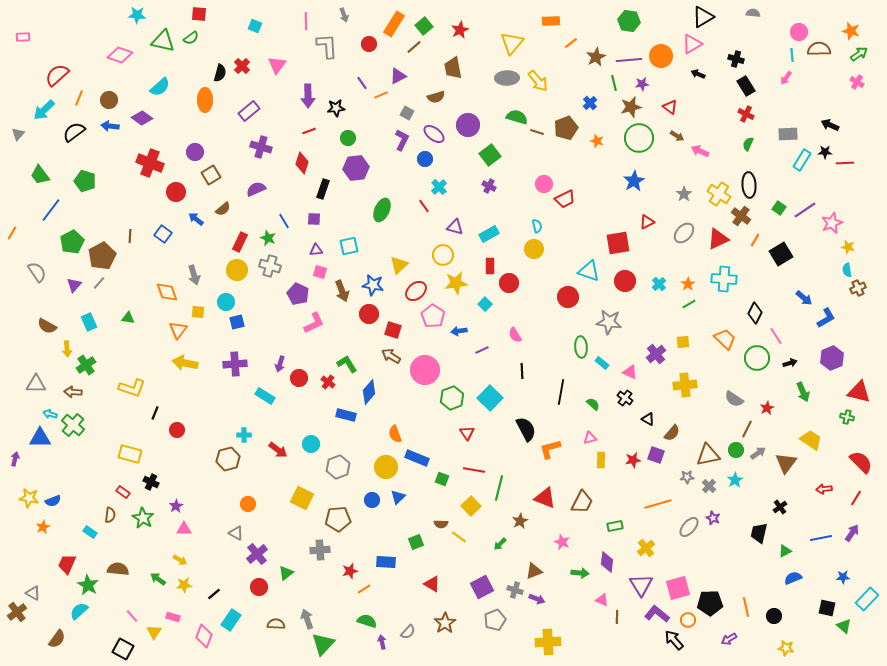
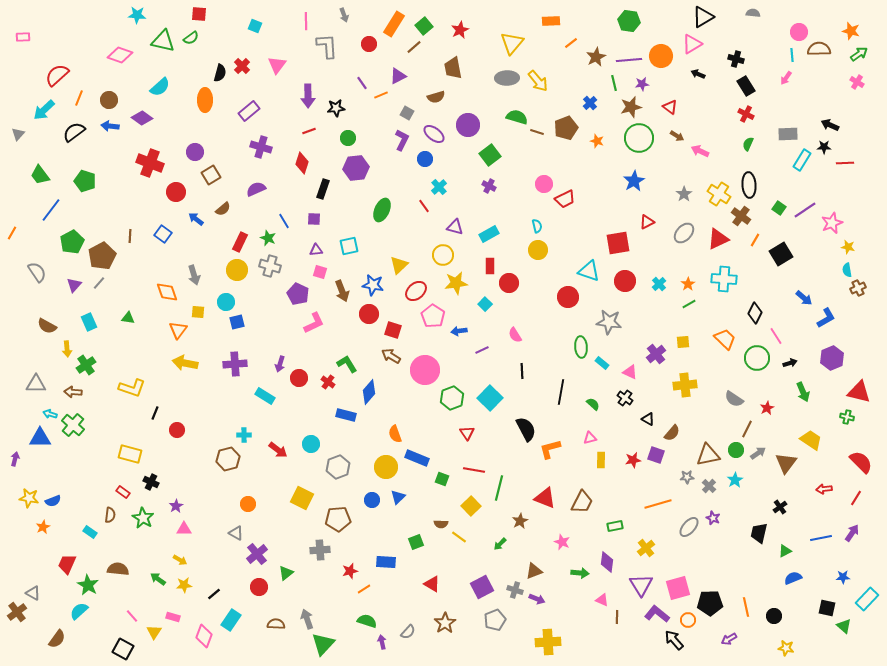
black star at (825, 152): moved 1 px left, 5 px up
yellow circle at (534, 249): moved 4 px right, 1 px down
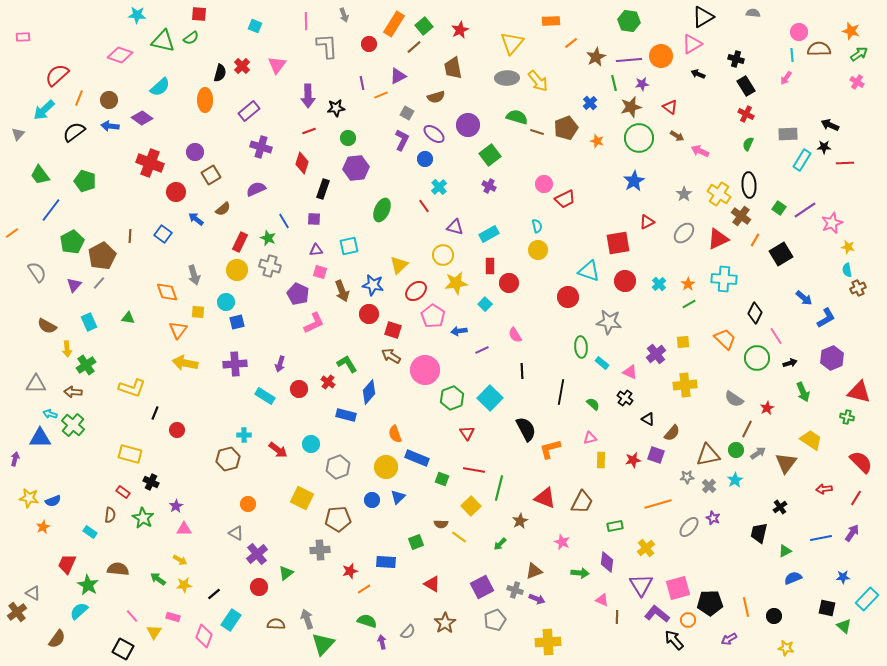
purple line at (362, 83): rotated 24 degrees clockwise
orange line at (12, 233): rotated 24 degrees clockwise
red circle at (299, 378): moved 11 px down
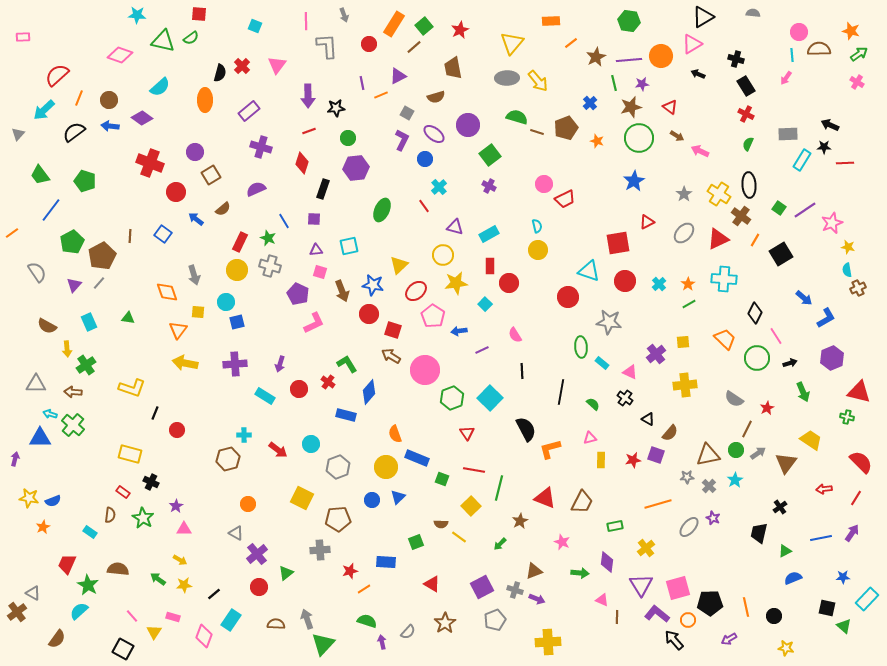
brown semicircle at (672, 433): moved 2 px left
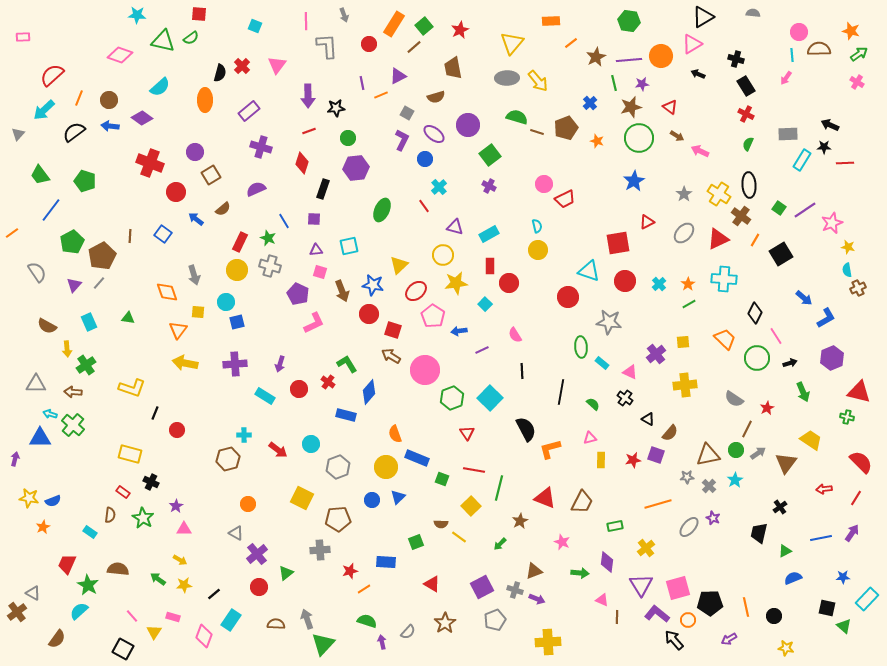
red semicircle at (57, 75): moved 5 px left
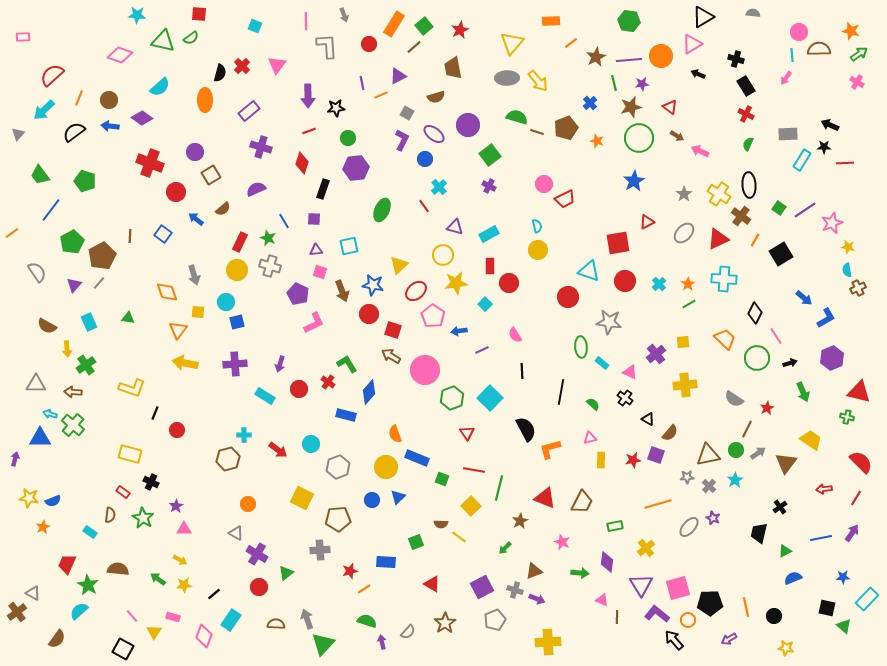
green arrow at (500, 544): moved 5 px right, 4 px down
purple cross at (257, 554): rotated 20 degrees counterclockwise
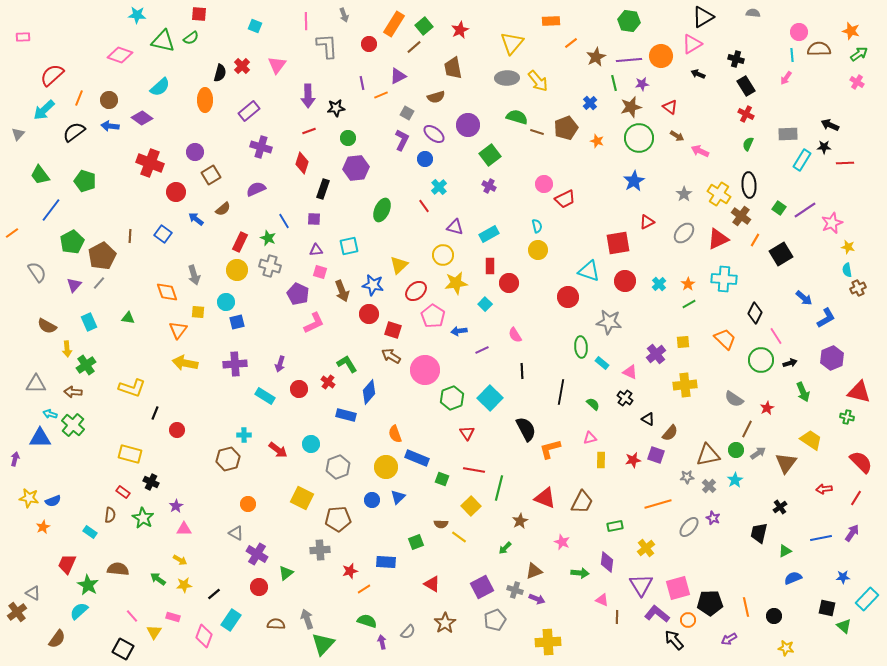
green circle at (757, 358): moved 4 px right, 2 px down
